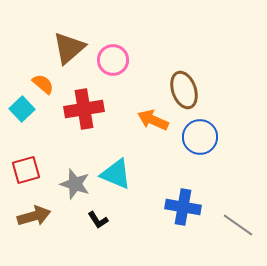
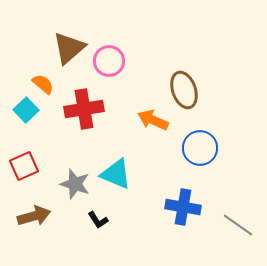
pink circle: moved 4 px left, 1 px down
cyan square: moved 4 px right, 1 px down
blue circle: moved 11 px down
red square: moved 2 px left, 4 px up; rotated 8 degrees counterclockwise
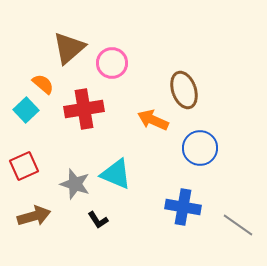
pink circle: moved 3 px right, 2 px down
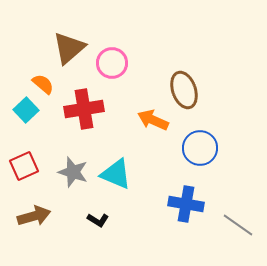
gray star: moved 2 px left, 12 px up
blue cross: moved 3 px right, 3 px up
black L-shape: rotated 25 degrees counterclockwise
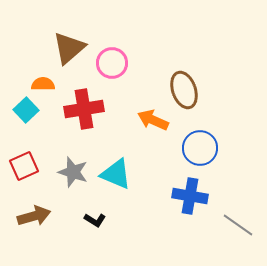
orange semicircle: rotated 40 degrees counterclockwise
blue cross: moved 4 px right, 8 px up
black L-shape: moved 3 px left
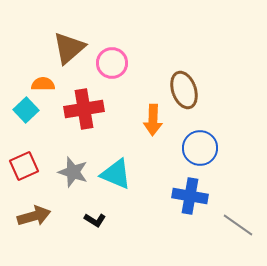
orange arrow: rotated 112 degrees counterclockwise
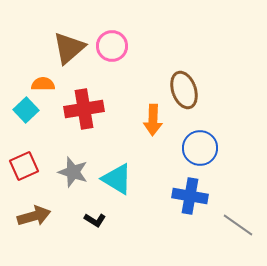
pink circle: moved 17 px up
cyan triangle: moved 1 px right, 5 px down; rotated 8 degrees clockwise
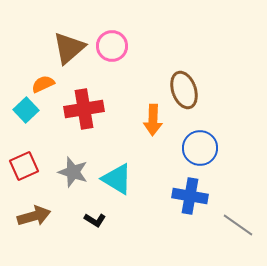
orange semicircle: rotated 25 degrees counterclockwise
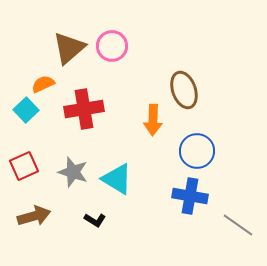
blue circle: moved 3 px left, 3 px down
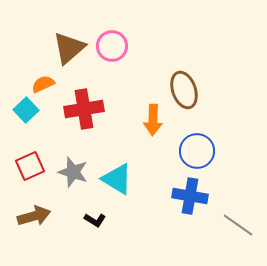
red square: moved 6 px right
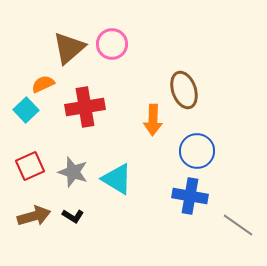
pink circle: moved 2 px up
red cross: moved 1 px right, 2 px up
black L-shape: moved 22 px left, 4 px up
